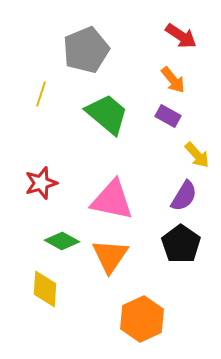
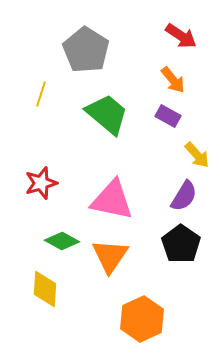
gray pentagon: rotated 18 degrees counterclockwise
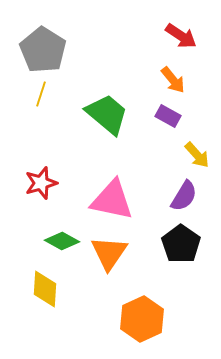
gray pentagon: moved 43 px left
orange triangle: moved 1 px left, 3 px up
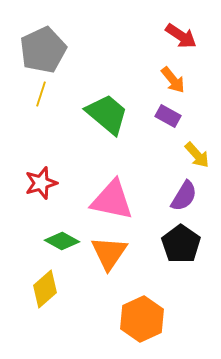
gray pentagon: rotated 15 degrees clockwise
yellow diamond: rotated 45 degrees clockwise
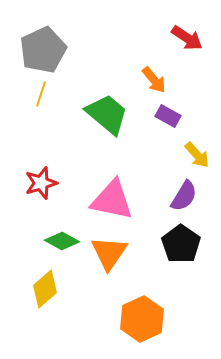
red arrow: moved 6 px right, 2 px down
orange arrow: moved 19 px left
